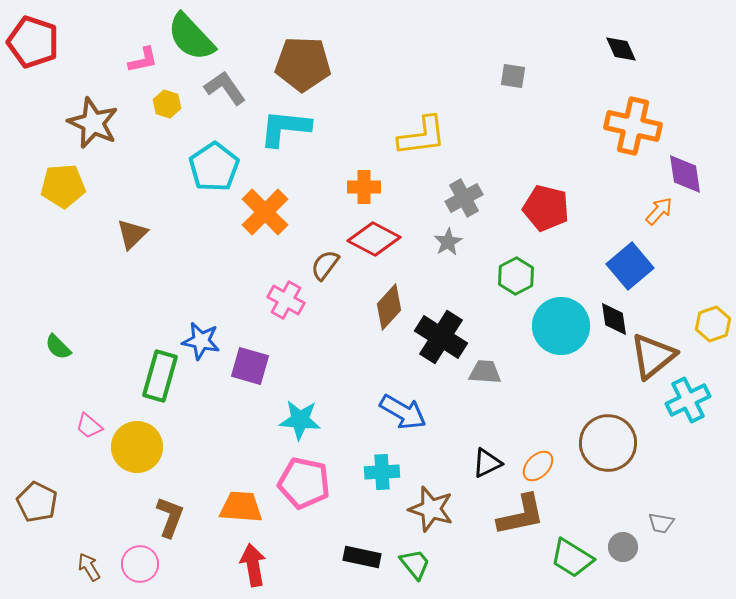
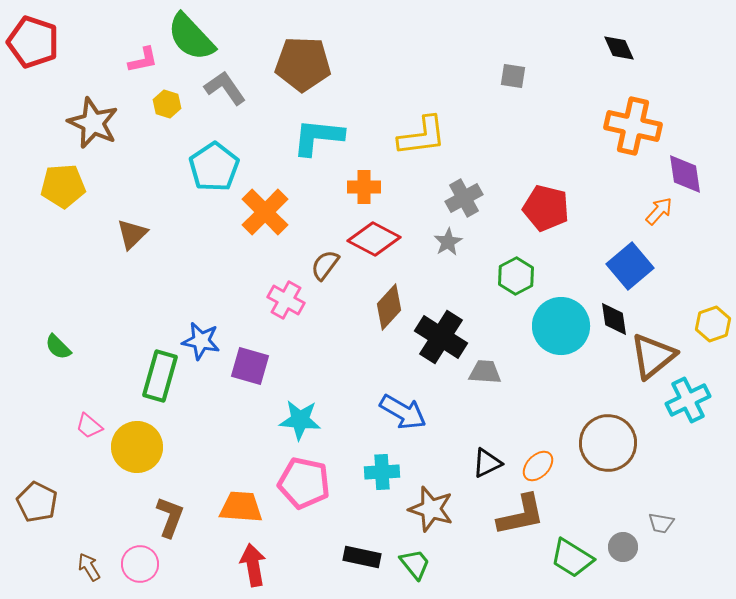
black diamond at (621, 49): moved 2 px left, 1 px up
cyan L-shape at (285, 128): moved 33 px right, 9 px down
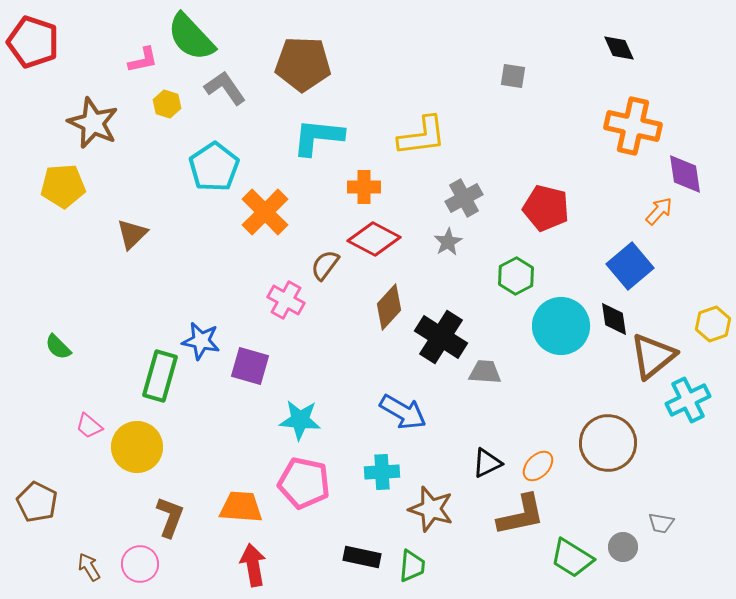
green trapezoid at (415, 564): moved 3 px left, 2 px down; rotated 44 degrees clockwise
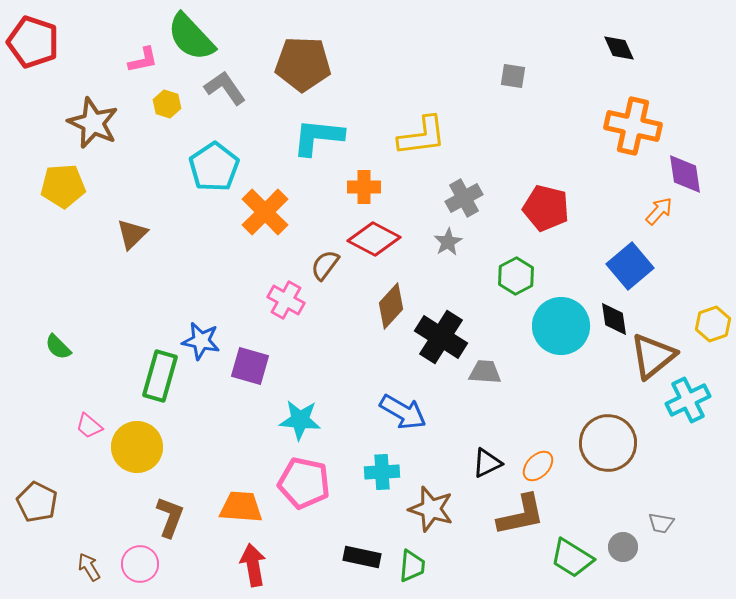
brown diamond at (389, 307): moved 2 px right, 1 px up
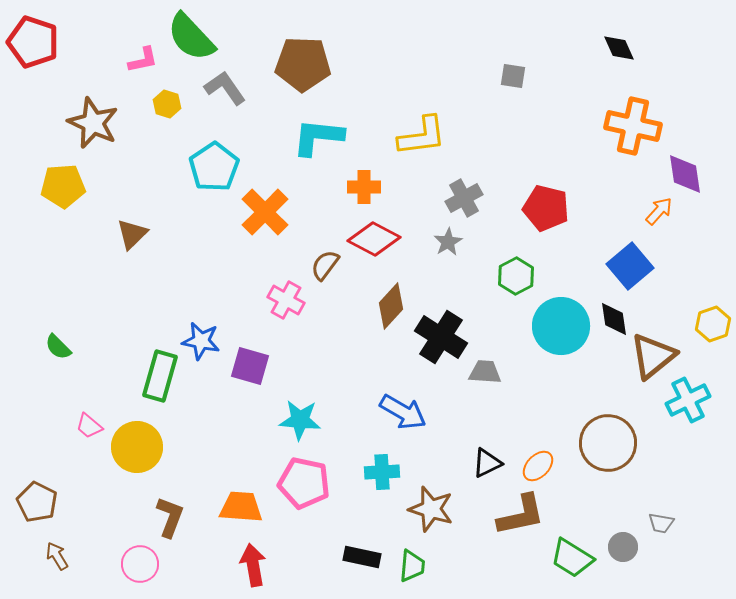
brown arrow at (89, 567): moved 32 px left, 11 px up
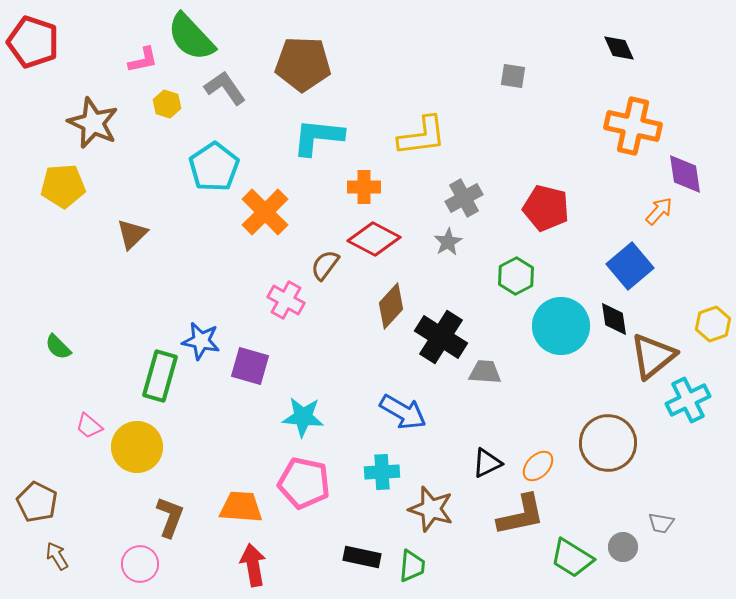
cyan star at (300, 420): moved 3 px right, 3 px up
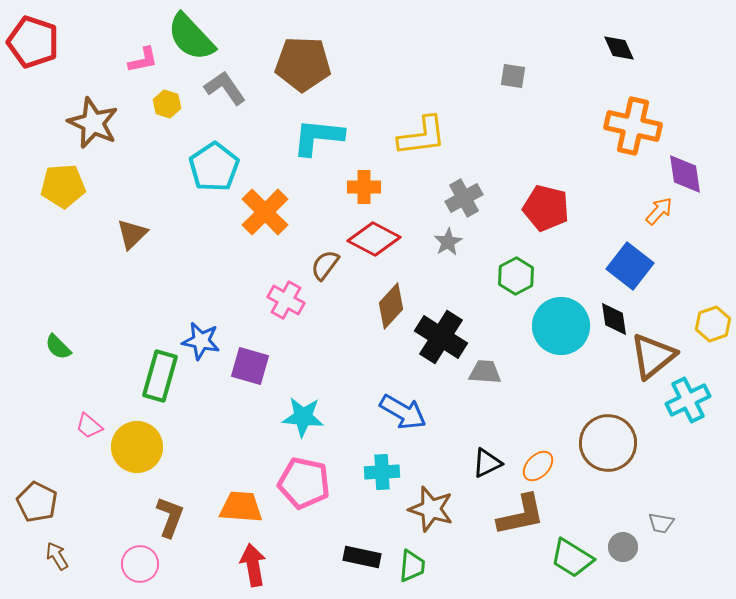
blue square at (630, 266): rotated 12 degrees counterclockwise
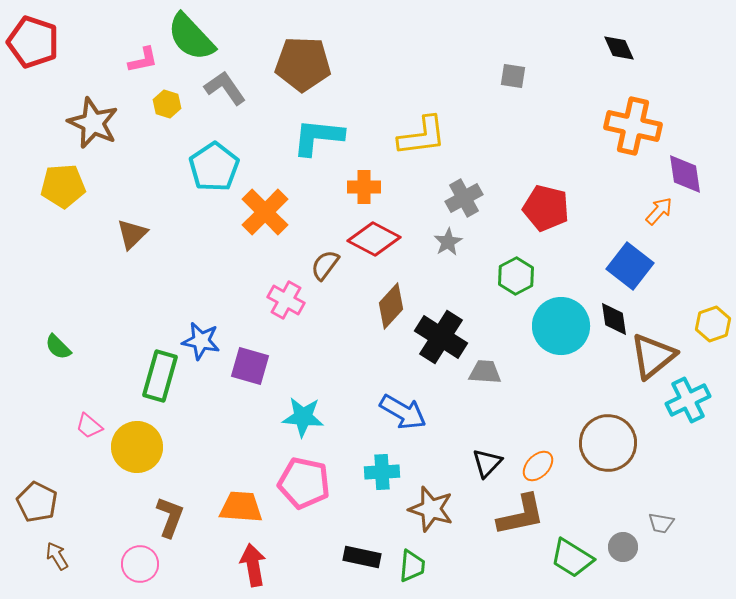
black triangle at (487, 463): rotated 20 degrees counterclockwise
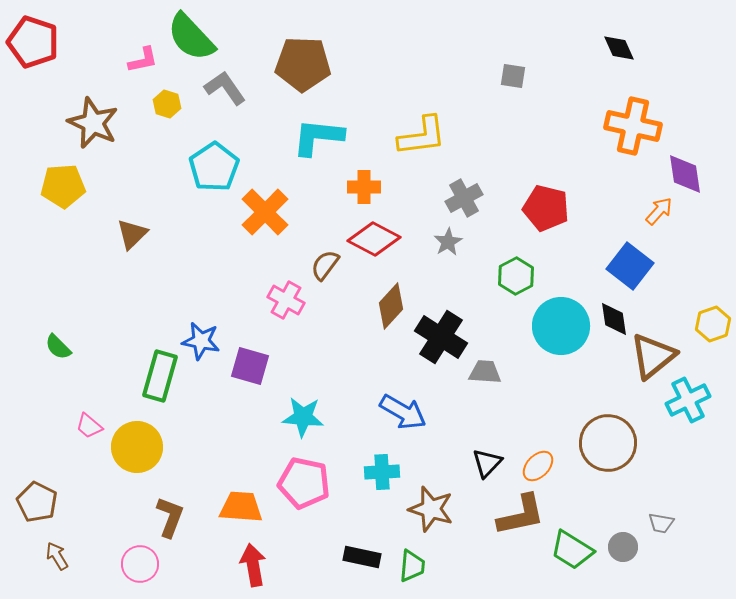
green trapezoid at (572, 558): moved 8 px up
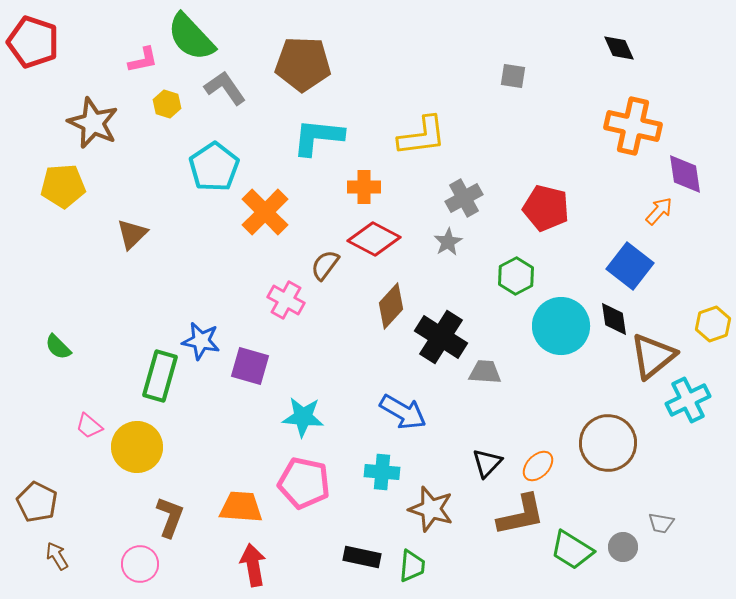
cyan cross at (382, 472): rotated 8 degrees clockwise
